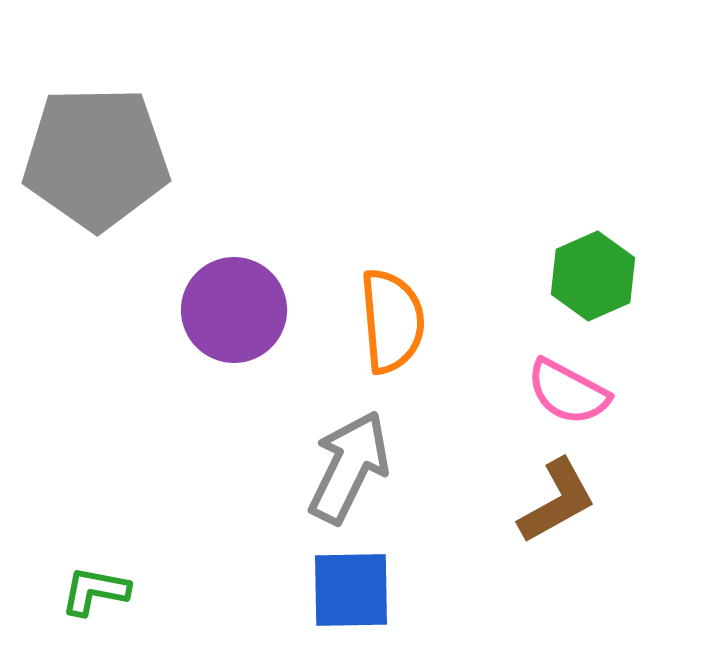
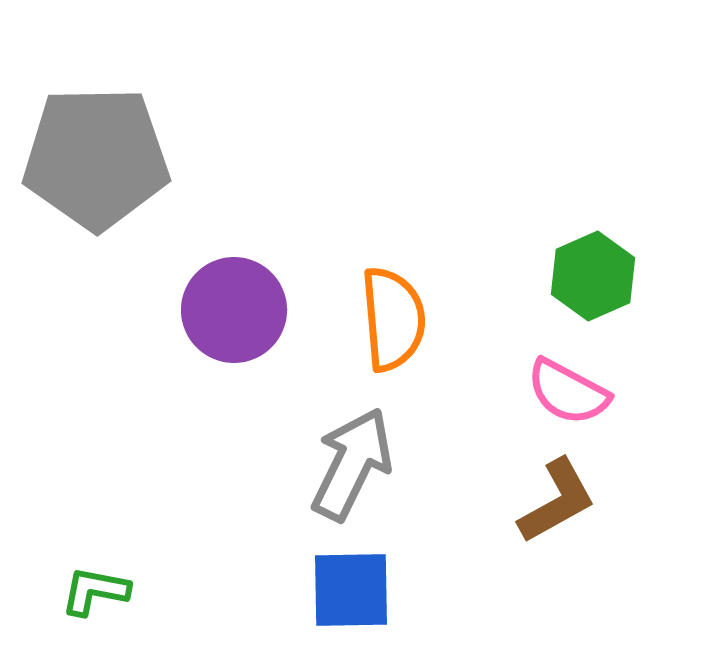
orange semicircle: moved 1 px right, 2 px up
gray arrow: moved 3 px right, 3 px up
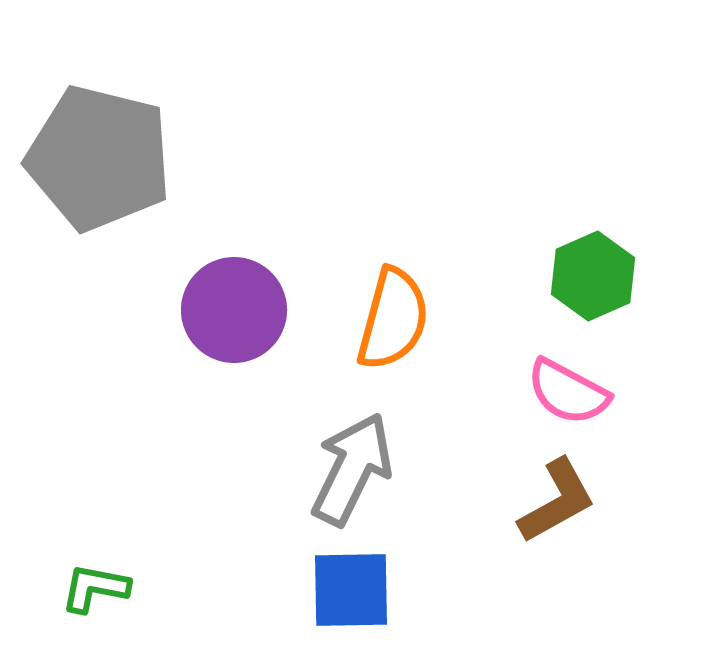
gray pentagon: moved 3 px right; rotated 15 degrees clockwise
orange semicircle: rotated 20 degrees clockwise
gray arrow: moved 5 px down
green L-shape: moved 3 px up
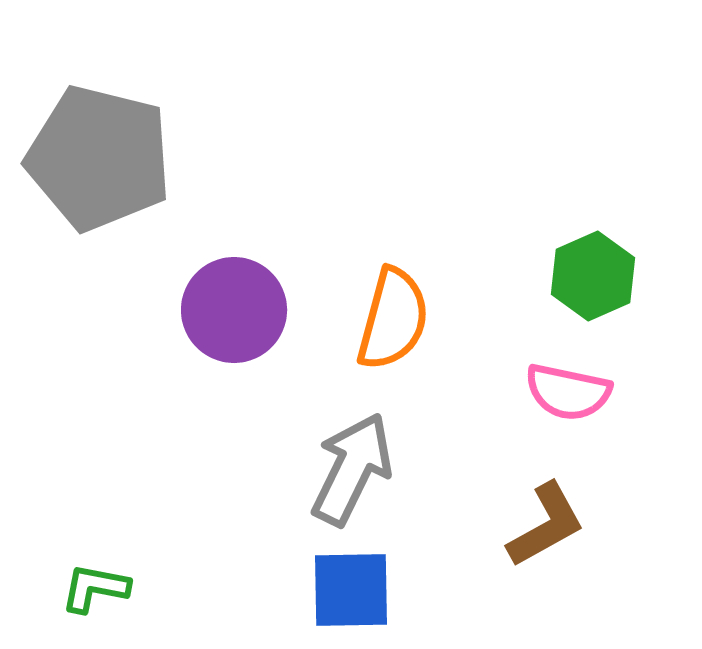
pink semicircle: rotated 16 degrees counterclockwise
brown L-shape: moved 11 px left, 24 px down
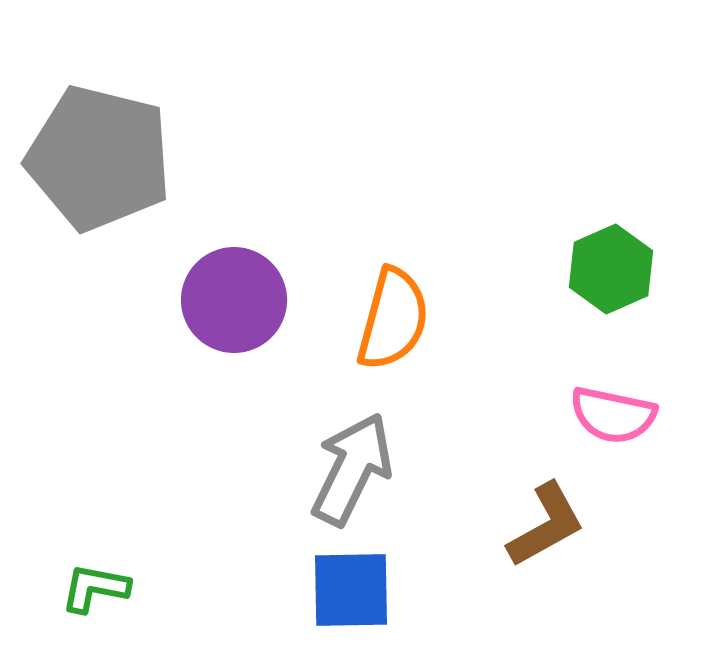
green hexagon: moved 18 px right, 7 px up
purple circle: moved 10 px up
pink semicircle: moved 45 px right, 23 px down
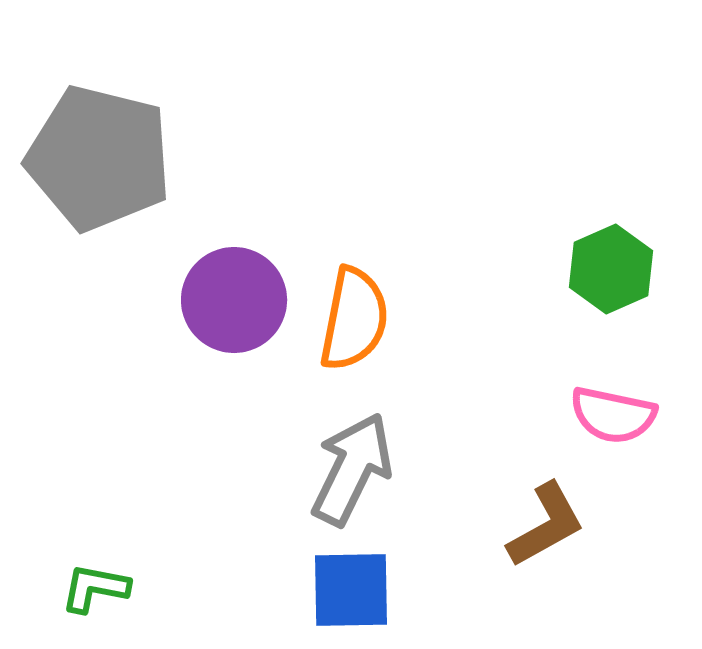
orange semicircle: moved 39 px left; rotated 4 degrees counterclockwise
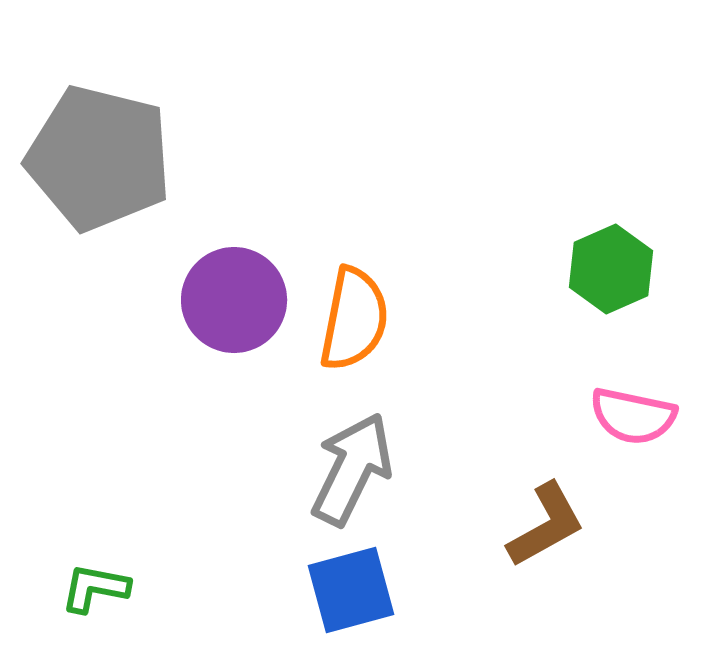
pink semicircle: moved 20 px right, 1 px down
blue square: rotated 14 degrees counterclockwise
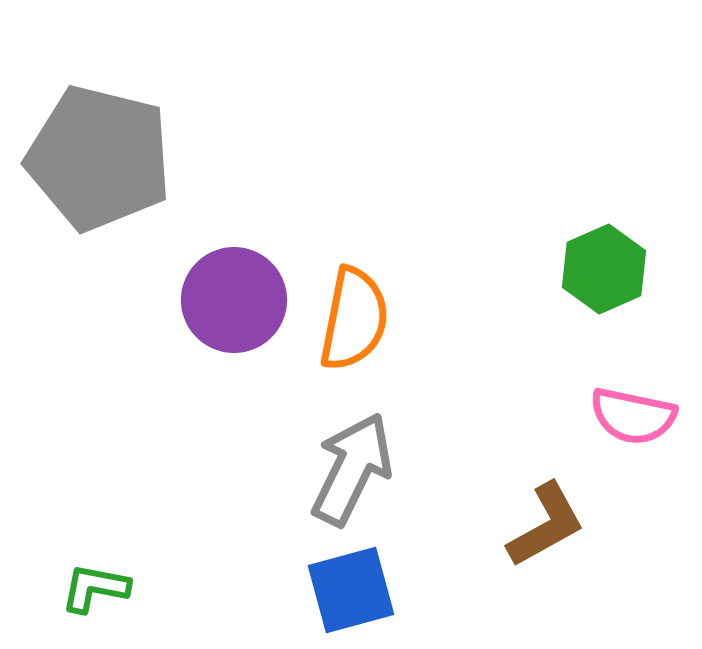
green hexagon: moved 7 px left
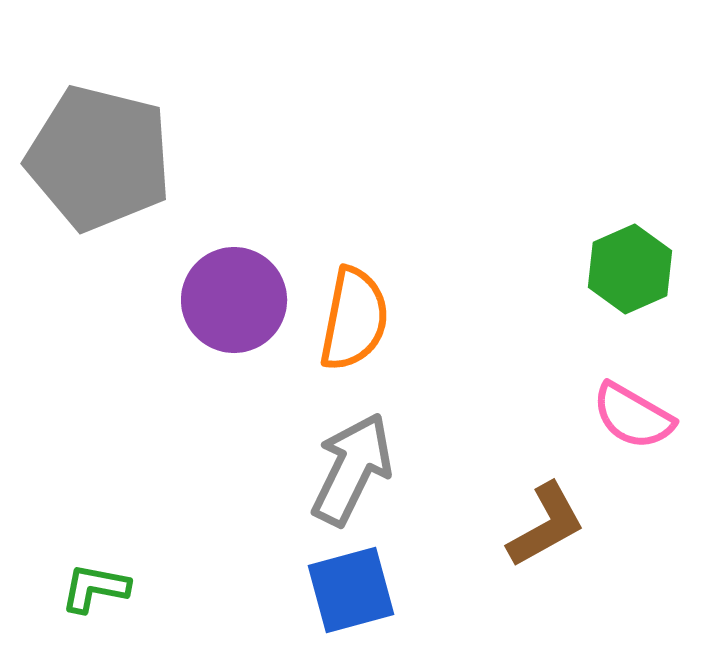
green hexagon: moved 26 px right
pink semicircle: rotated 18 degrees clockwise
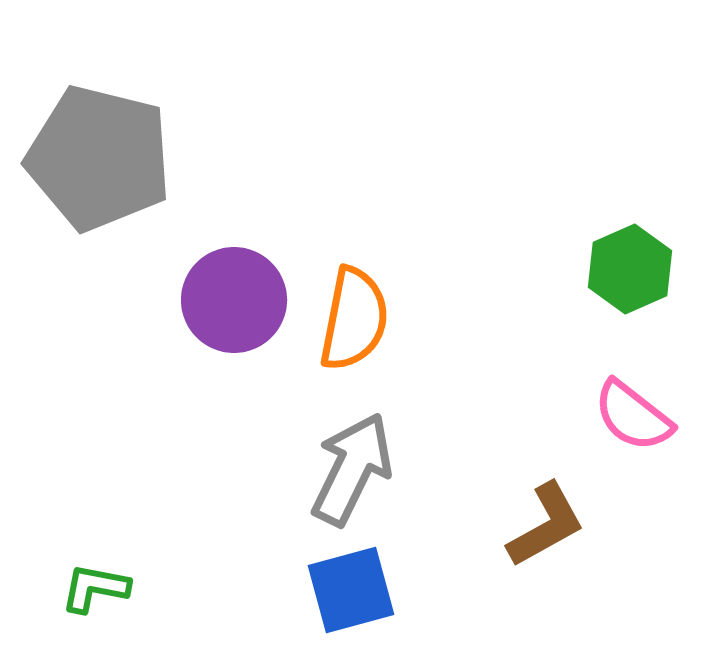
pink semicircle: rotated 8 degrees clockwise
